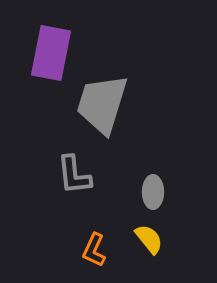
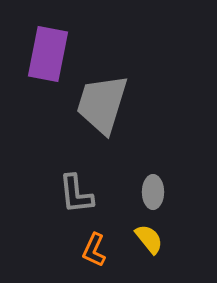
purple rectangle: moved 3 px left, 1 px down
gray L-shape: moved 2 px right, 19 px down
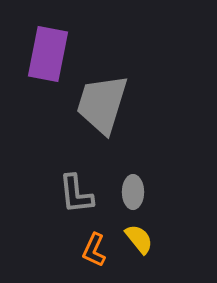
gray ellipse: moved 20 px left
yellow semicircle: moved 10 px left
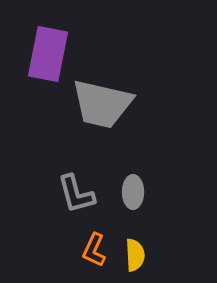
gray trapezoid: rotated 94 degrees counterclockwise
gray L-shape: rotated 9 degrees counterclockwise
yellow semicircle: moved 4 px left, 16 px down; rotated 36 degrees clockwise
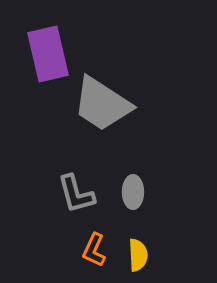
purple rectangle: rotated 24 degrees counterclockwise
gray trapezoid: rotated 20 degrees clockwise
yellow semicircle: moved 3 px right
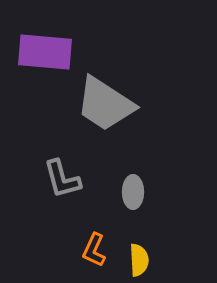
purple rectangle: moved 3 px left, 2 px up; rotated 72 degrees counterclockwise
gray trapezoid: moved 3 px right
gray L-shape: moved 14 px left, 15 px up
yellow semicircle: moved 1 px right, 5 px down
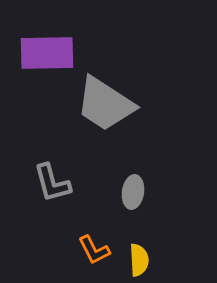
purple rectangle: moved 2 px right, 1 px down; rotated 6 degrees counterclockwise
gray L-shape: moved 10 px left, 4 px down
gray ellipse: rotated 8 degrees clockwise
orange L-shape: rotated 52 degrees counterclockwise
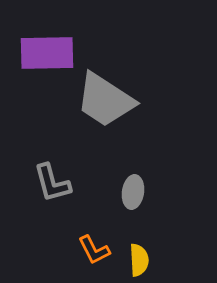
gray trapezoid: moved 4 px up
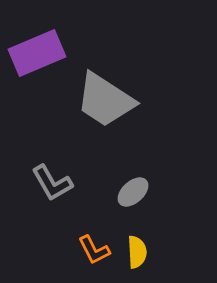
purple rectangle: moved 10 px left; rotated 22 degrees counterclockwise
gray L-shape: rotated 15 degrees counterclockwise
gray ellipse: rotated 40 degrees clockwise
yellow semicircle: moved 2 px left, 8 px up
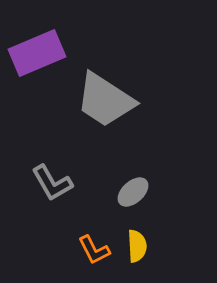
yellow semicircle: moved 6 px up
